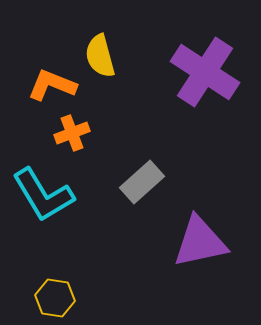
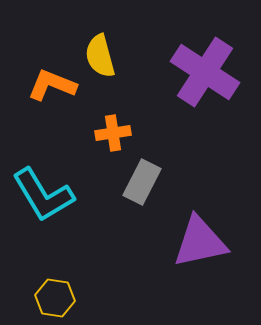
orange cross: moved 41 px right; rotated 12 degrees clockwise
gray rectangle: rotated 21 degrees counterclockwise
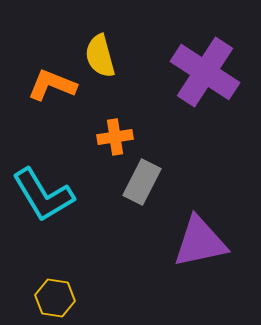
orange cross: moved 2 px right, 4 px down
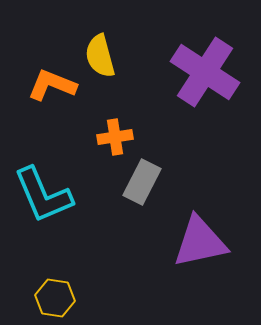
cyan L-shape: rotated 8 degrees clockwise
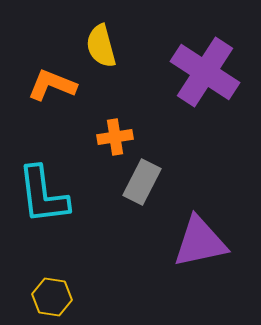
yellow semicircle: moved 1 px right, 10 px up
cyan L-shape: rotated 16 degrees clockwise
yellow hexagon: moved 3 px left, 1 px up
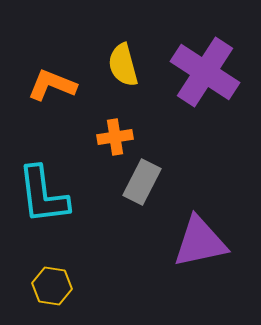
yellow semicircle: moved 22 px right, 19 px down
yellow hexagon: moved 11 px up
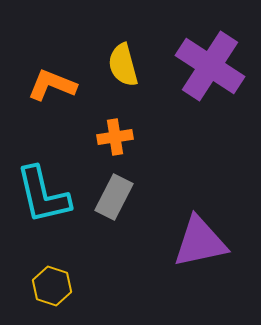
purple cross: moved 5 px right, 6 px up
gray rectangle: moved 28 px left, 15 px down
cyan L-shape: rotated 6 degrees counterclockwise
yellow hexagon: rotated 9 degrees clockwise
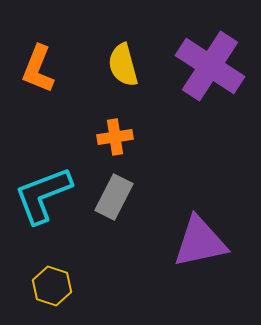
orange L-shape: moved 14 px left, 16 px up; rotated 90 degrees counterclockwise
cyan L-shape: rotated 82 degrees clockwise
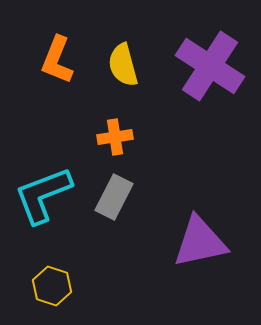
orange L-shape: moved 19 px right, 9 px up
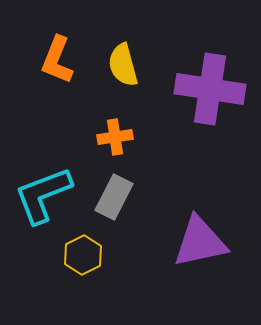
purple cross: moved 23 px down; rotated 24 degrees counterclockwise
yellow hexagon: moved 31 px right, 31 px up; rotated 15 degrees clockwise
